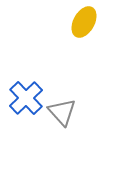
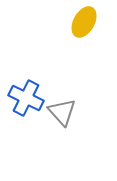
blue cross: rotated 20 degrees counterclockwise
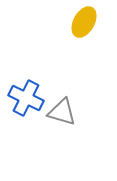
gray triangle: rotated 32 degrees counterclockwise
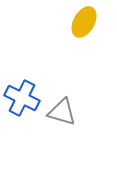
blue cross: moved 4 px left
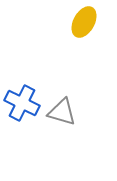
blue cross: moved 5 px down
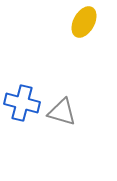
blue cross: rotated 12 degrees counterclockwise
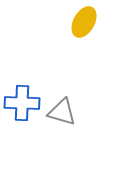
blue cross: rotated 12 degrees counterclockwise
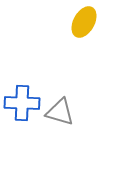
gray triangle: moved 2 px left
